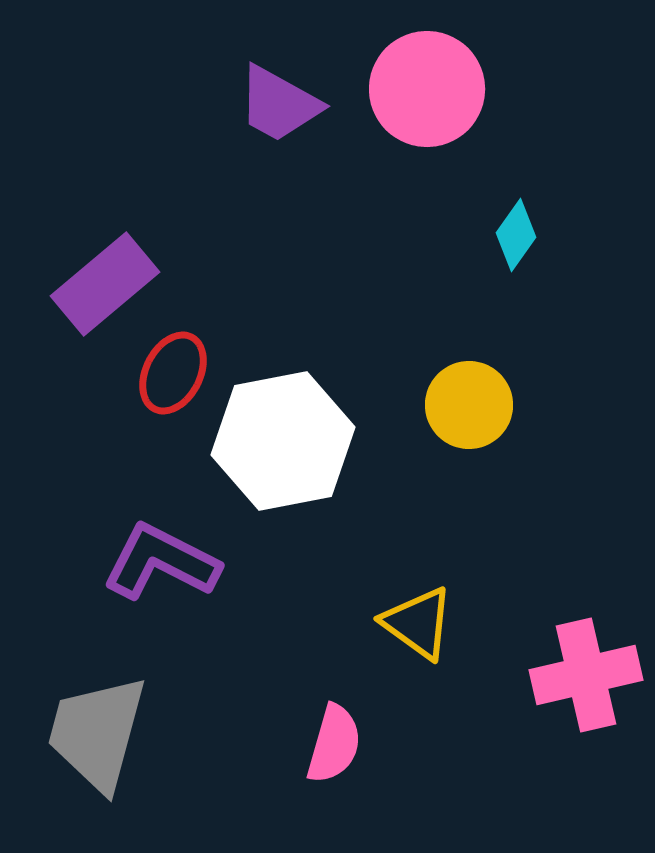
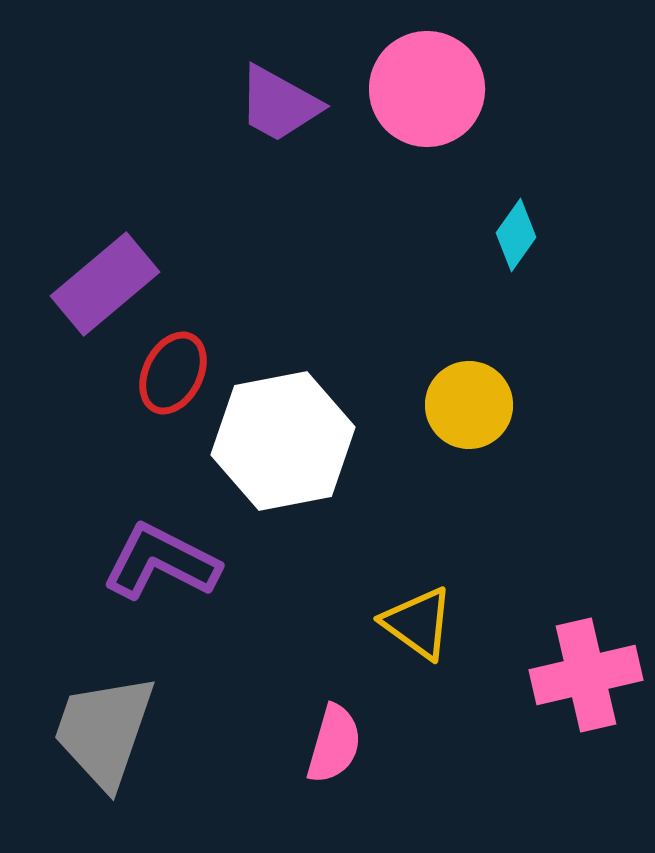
gray trapezoid: moved 7 px right, 2 px up; rotated 4 degrees clockwise
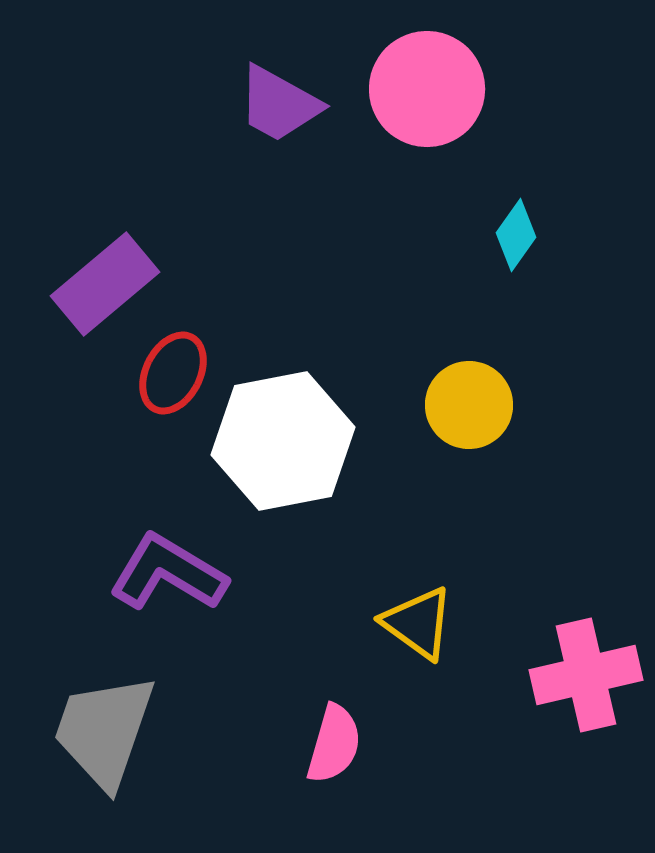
purple L-shape: moved 7 px right, 11 px down; rotated 4 degrees clockwise
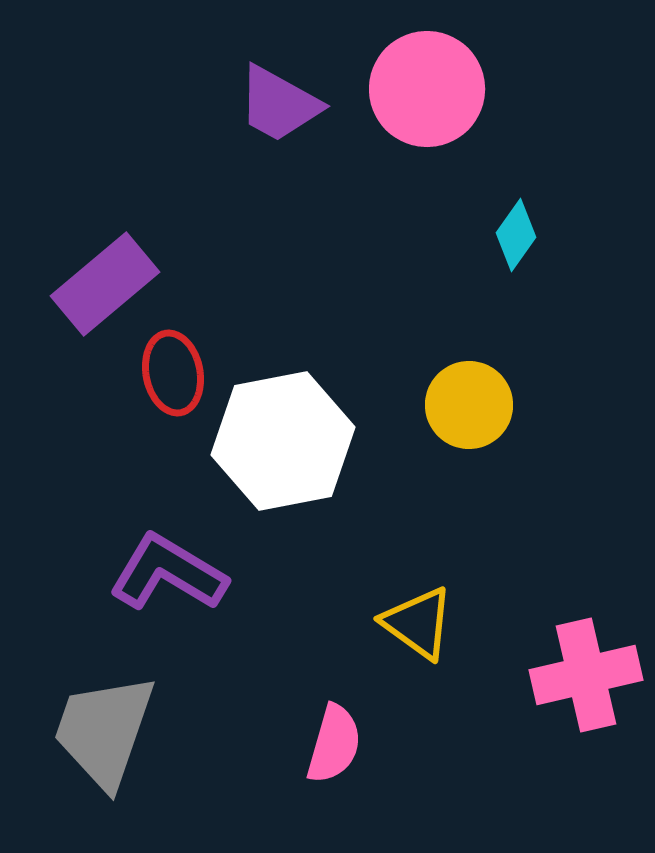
red ellipse: rotated 38 degrees counterclockwise
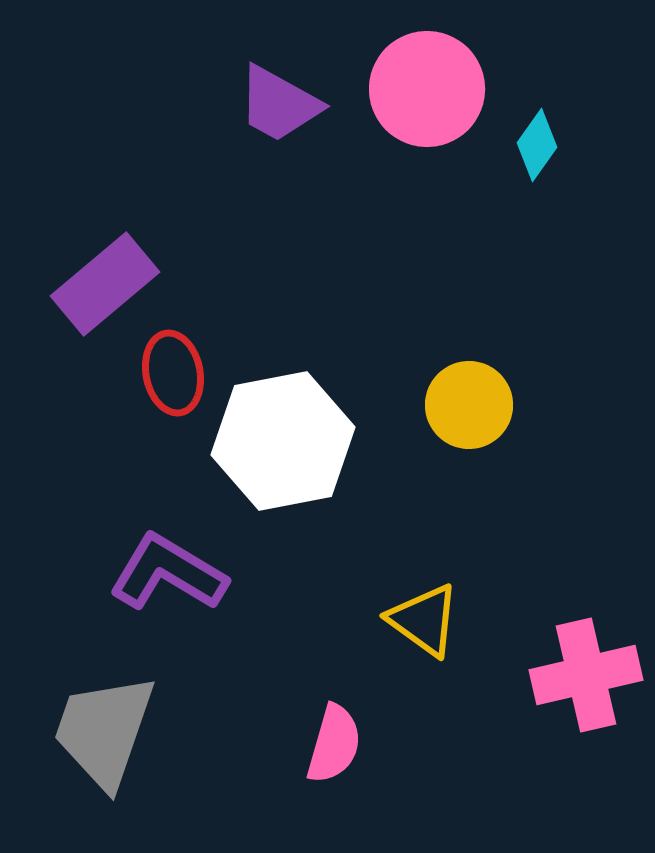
cyan diamond: moved 21 px right, 90 px up
yellow triangle: moved 6 px right, 3 px up
